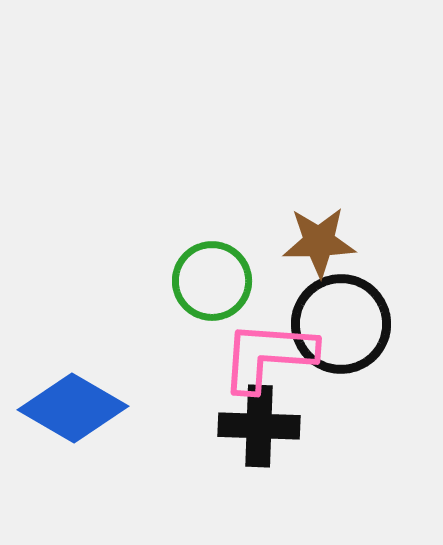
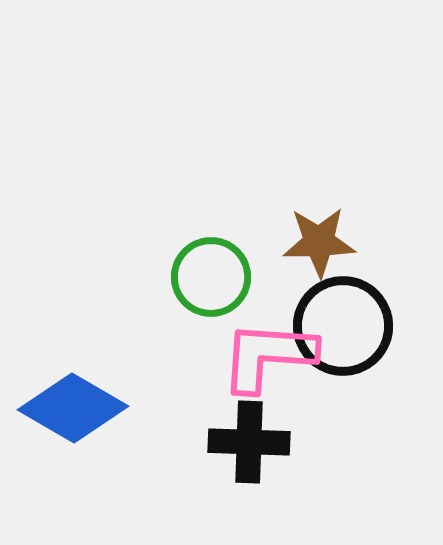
green circle: moved 1 px left, 4 px up
black circle: moved 2 px right, 2 px down
black cross: moved 10 px left, 16 px down
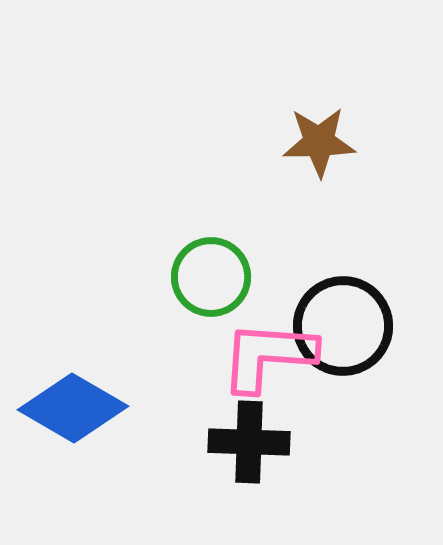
brown star: moved 100 px up
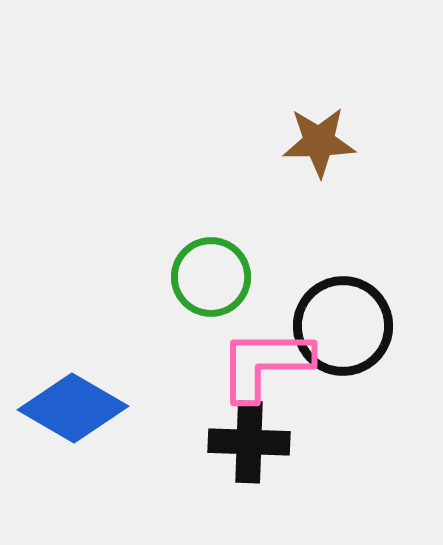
pink L-shape: moved 3 px left, 8 px down; rotated 4 degrees counterclockwise
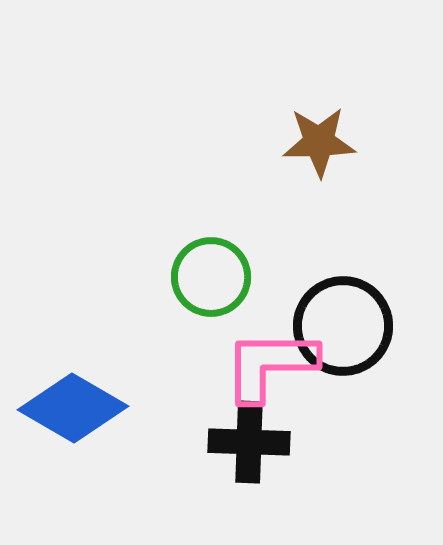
pink L-shape: moved 5 px right, 1 px down
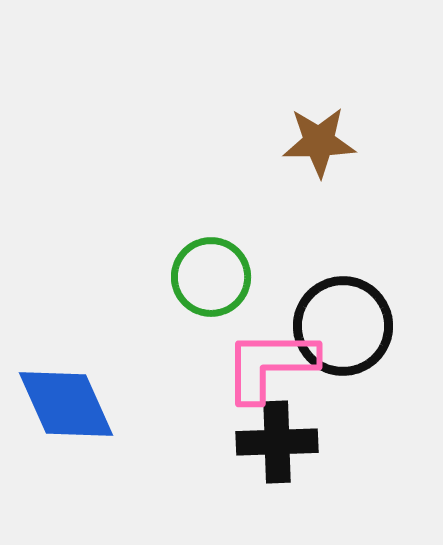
blue diamond: moved 7 px left, 4 px up; rotated 36 degrees clockwise
black cross: moved 28 px right; rotated 4 degrees counterclockwise
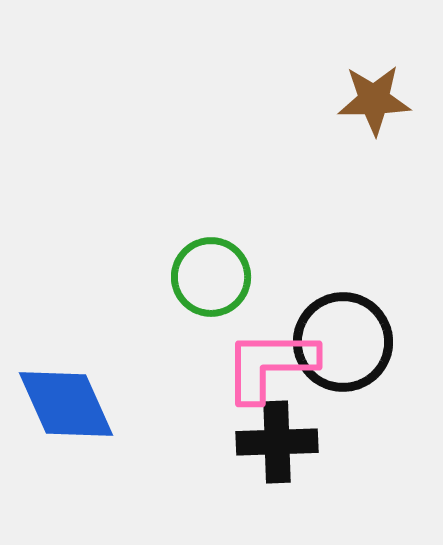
brown star: moved 55 px right, 42 px up
black circle: moved 16 px down
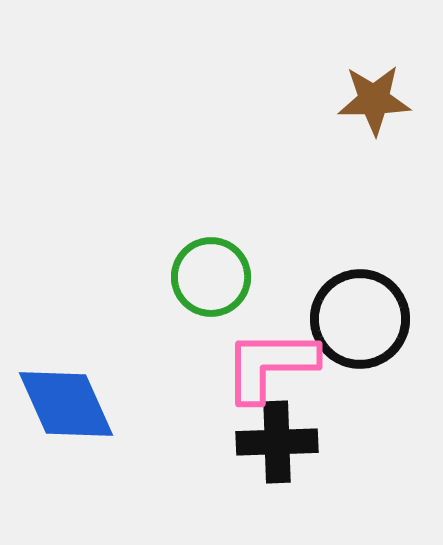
black circle: moved 17 px right, 23 px up
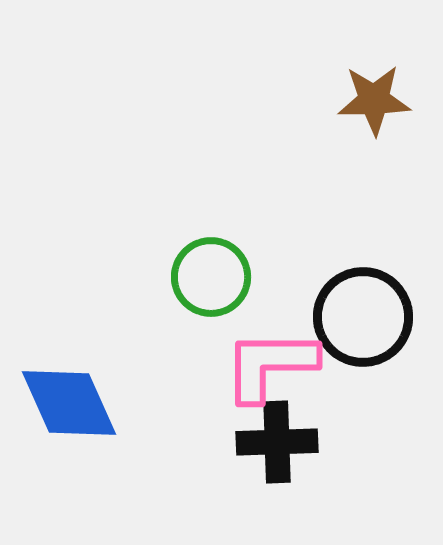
black circle: moved 3 px right, 2 px up
blue diamond: moved 3 px right, 1 px up
